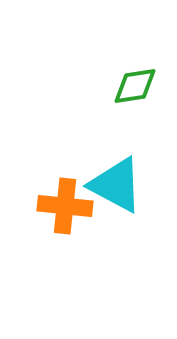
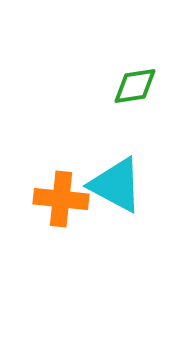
orange cross: moved 4 px left, 7 px up
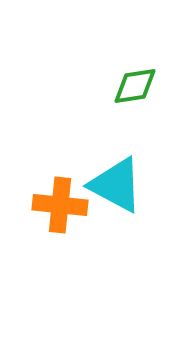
orange cross: moved 1 px left, 6 px down
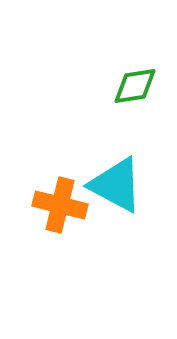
orange cross: rotated 8 degrees clockwise
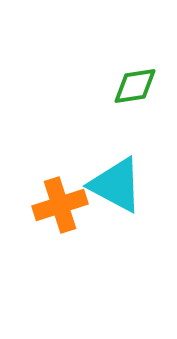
orange cross: rotated 32 degrees counterclockwise
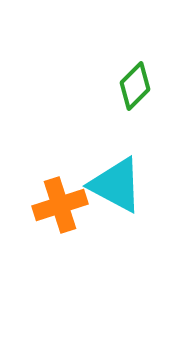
green diamond: rotated 36 degrees counterclockwise
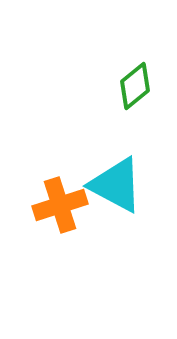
green diamond: rotated 6 degrees clockwise
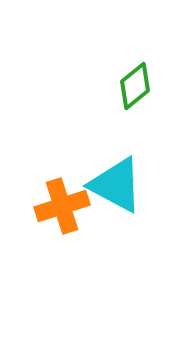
orange cross: moved 2 px right, 1 px down
